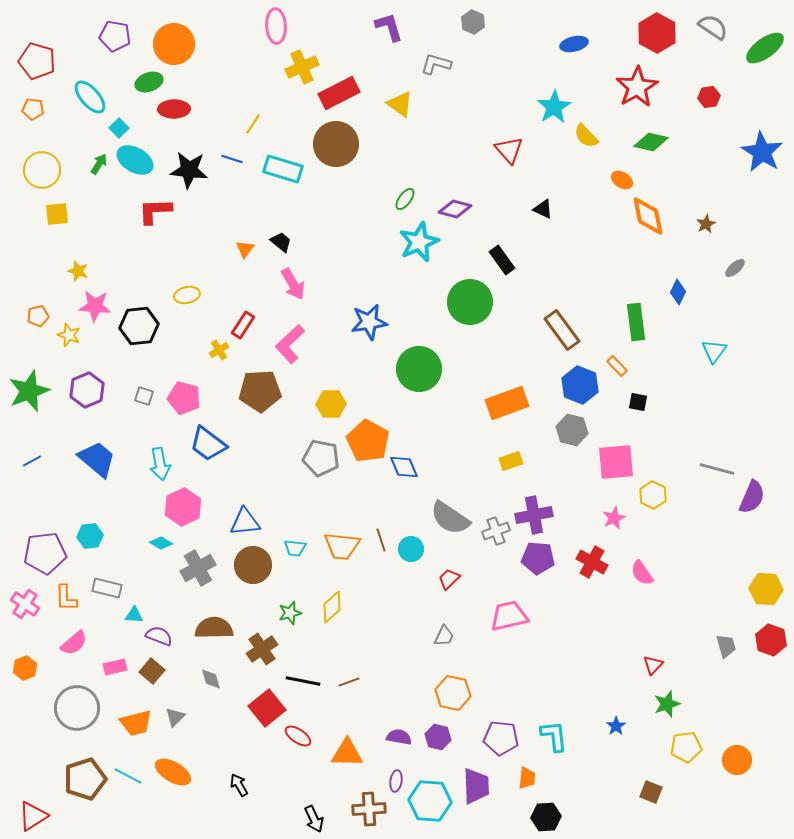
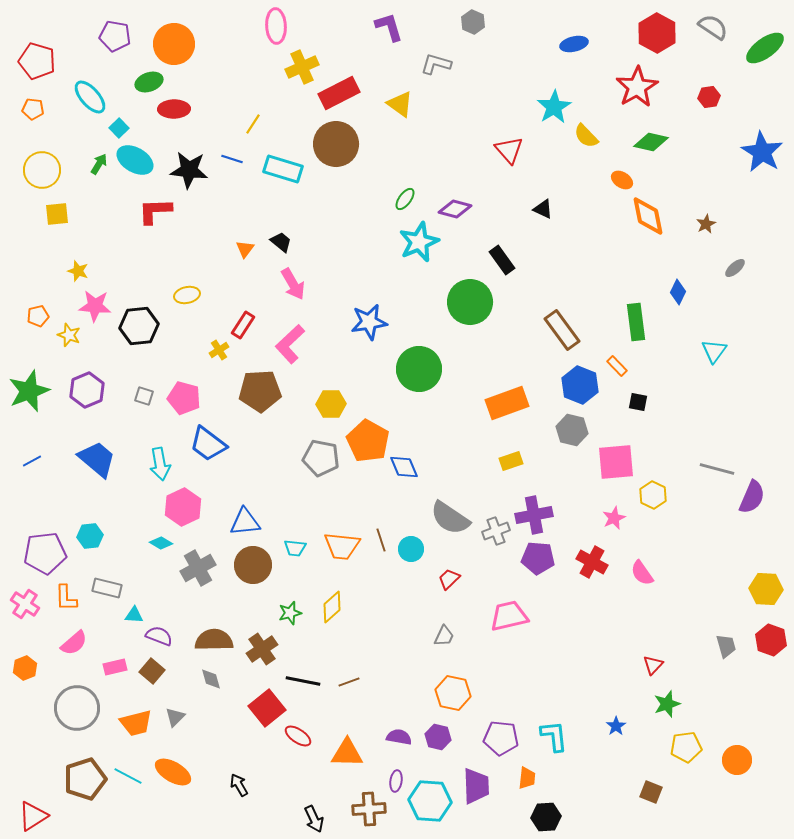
brown semicircle at (214, 628): moved 12 px down
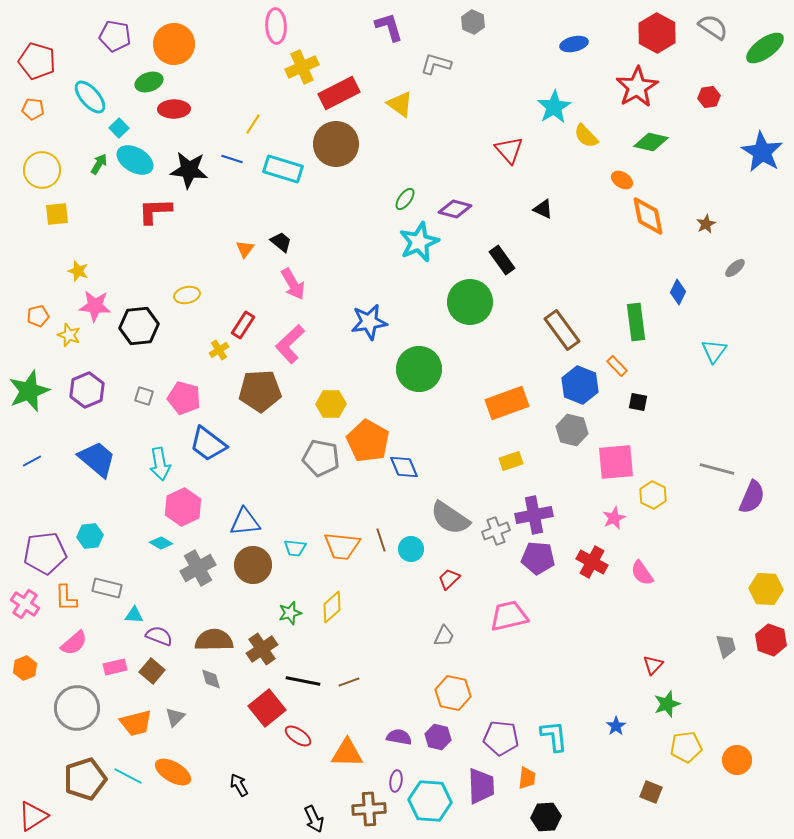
purple trapezoid at (476, 786): moved 5 px right
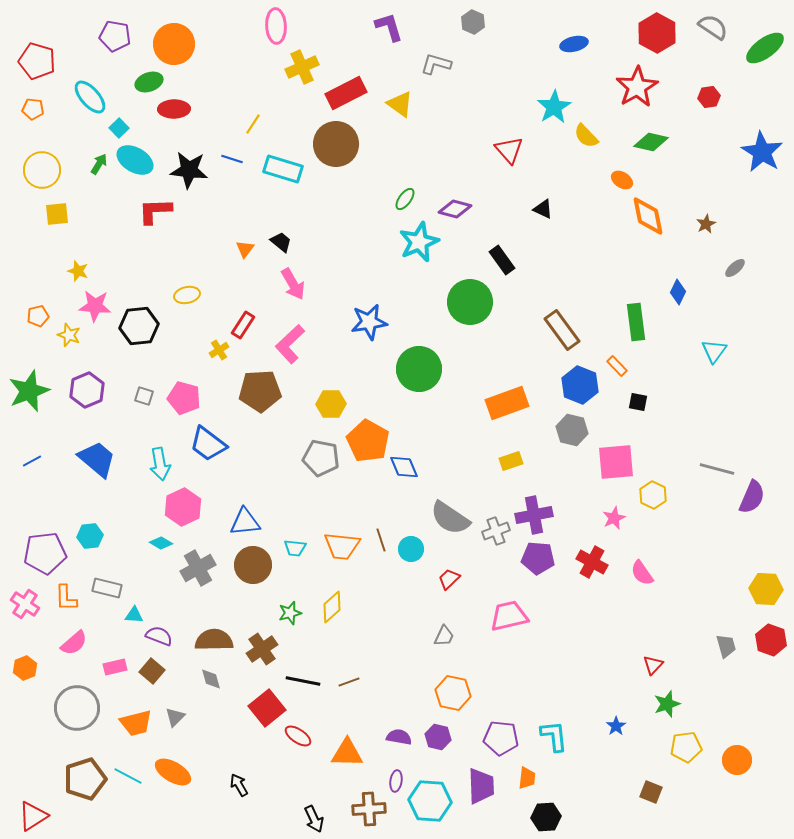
red rectangle at (339, 93): moved 7 px right
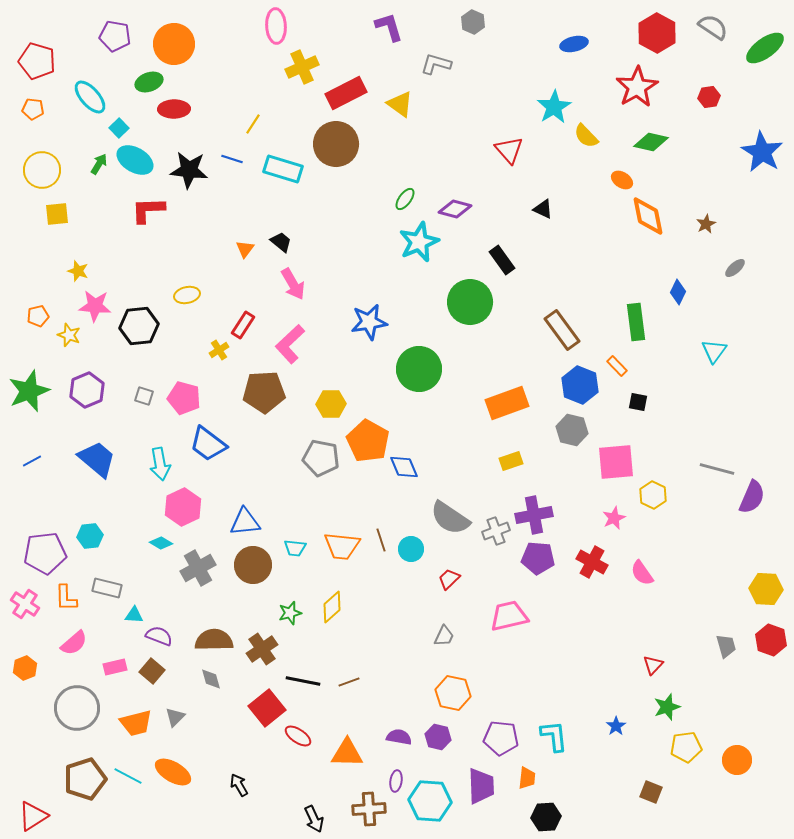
red L-shape at (155, 211): moved 7 px left, 1 px up
brown pentagon at (260, 391): moved 4 px right, 1 px down
green star at (667, 704): moved 3 px down
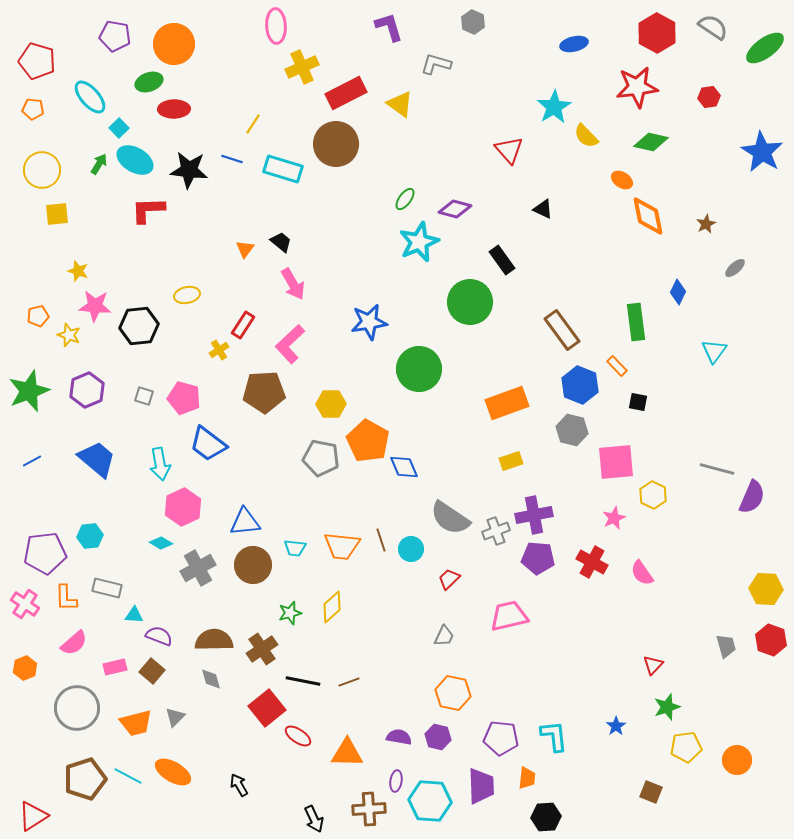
red star at (637, 87): rotated 24 degrees clockwise
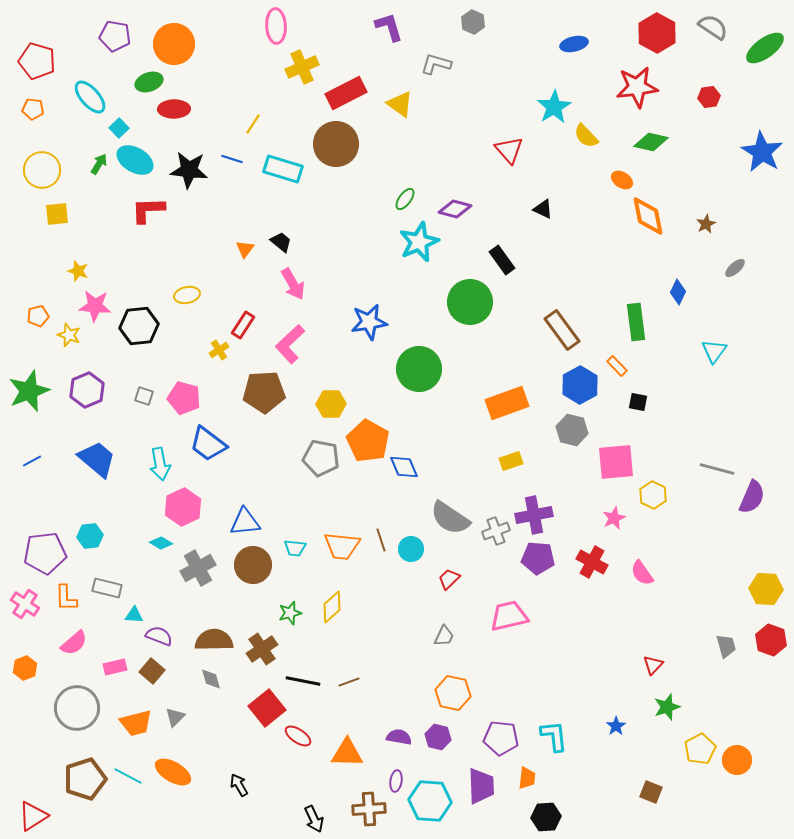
blue hexagon at (580, 385): rotated 9 degrees clockwise
yellow pentagon at (686, 747): moved 14 px right, 2 px down; rotated 20 degrees counterclockwise
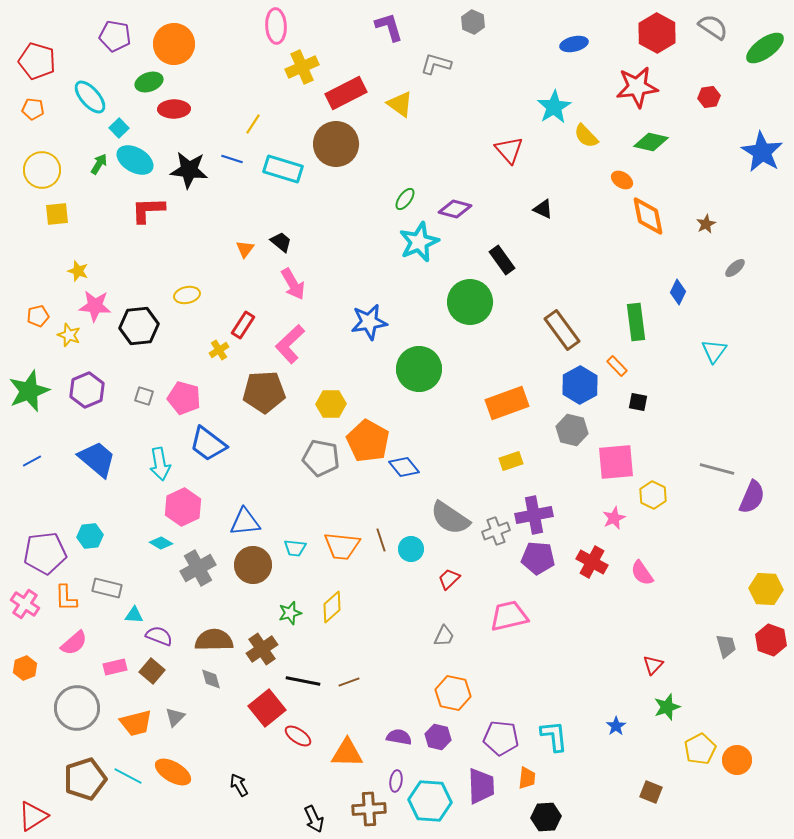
blue diamond at (404, 467): rotated 16 degrees counterclockwise
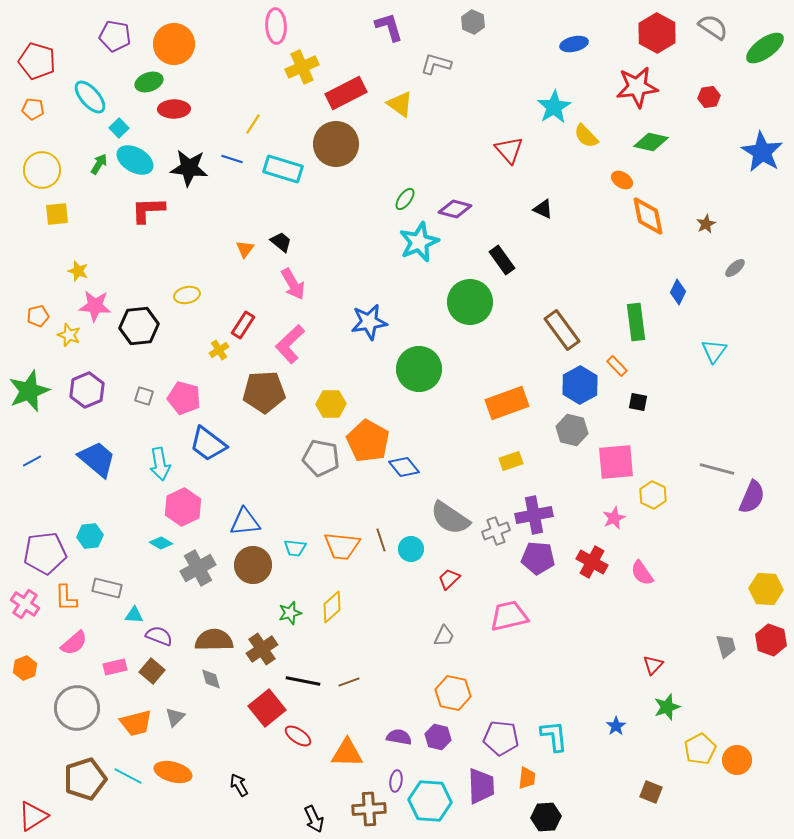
black star at (189, 170): moved 2 px up
orange ellipse at (173, 772): rotated 15 degrees counterclockwise
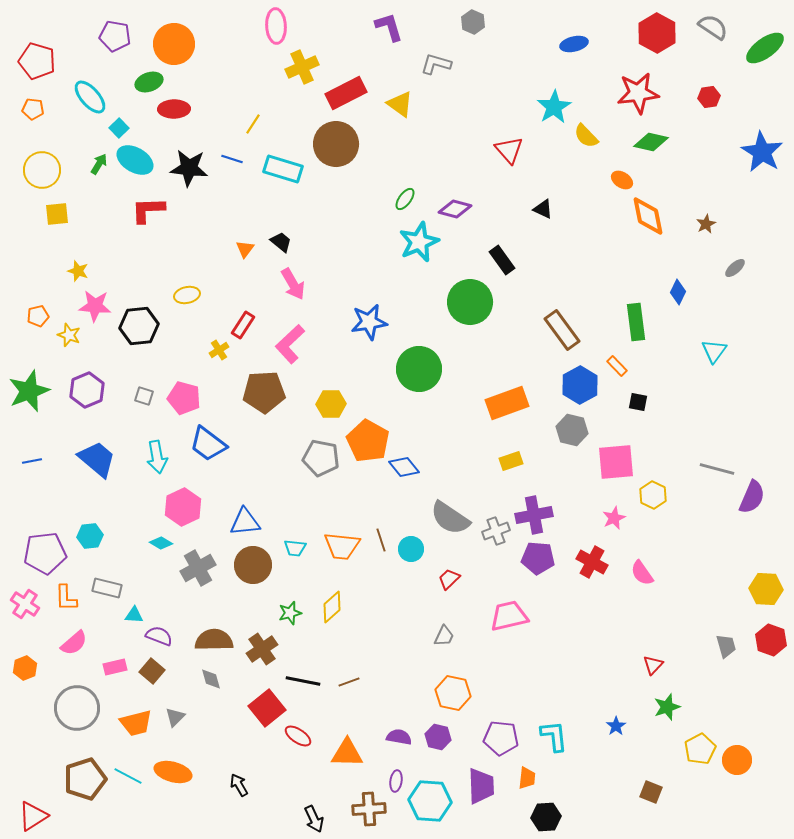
red star at (637, 87): moved 1 px right, 6 px down
blue line at (32, 461): rotated 18 degrees clockwise
cyan arrow at (160, 464): moved 3 px left, 7 px up
